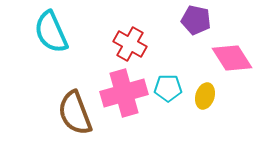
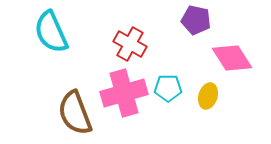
yellow ellipse: moved 3 px right
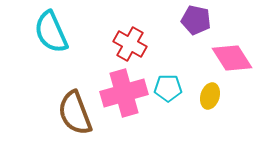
yellow ellipse: moved 2 px right
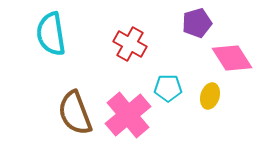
purple pentagon: moved 1 px right, 3 px down; rotated 28 degrees counterclockwise
cyan semicircle: moved 2 px down; rotated 15 degrees clockwise
pink cross: moved 4 px right, 22 px down; rotated 24 degrees counterclockwise
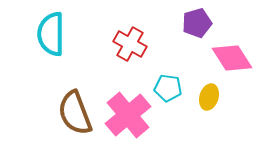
cyan semicircle: rotated 9 degrees clockwise
cyan pentagon: rotated 8 degrees clockwise
yellow ellipse: moved 1 px left, 1 px down
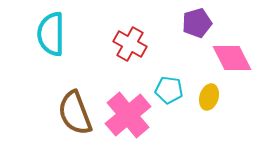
pink diamond: rotated 6 degrees clockwise
cyan pentagon: moved 1 px right, 2 px down
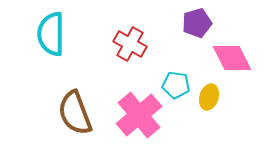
cyan pentagon: moved 7 px right, 5 px up
pink cross: moved 11 px right
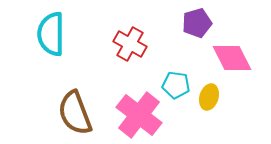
pink cross: rotated 12 degrees counterclockwise
